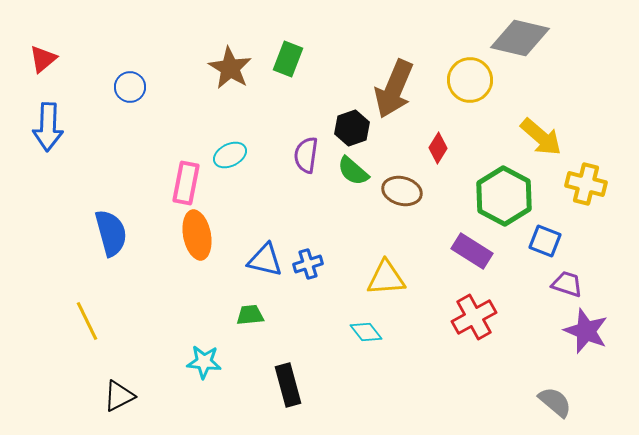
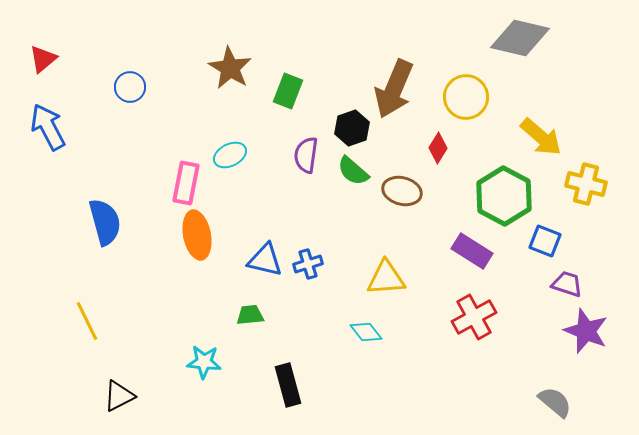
green rectangle: moved 32 px down
yellow circle: moved 4 px left, 17 px down
blue arrow: rotated 150 degrees clockwise
blue semicircle: moved 6 px left, 11 px up
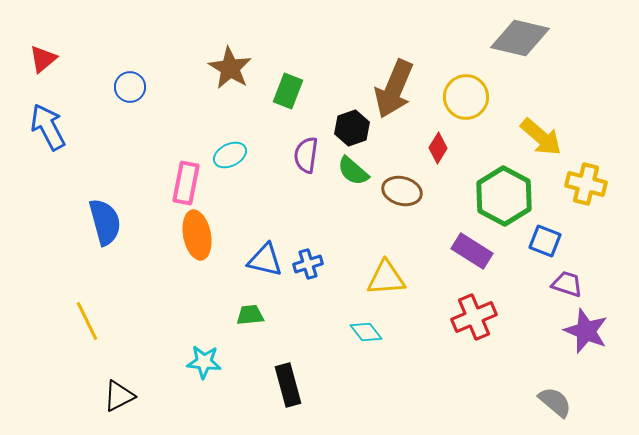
red cross: rotated 6 degrees clockwise
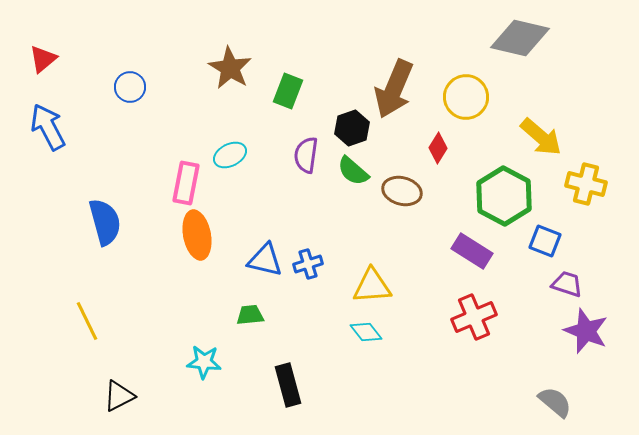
yellow triangle: moved 14 px left, 8 px down
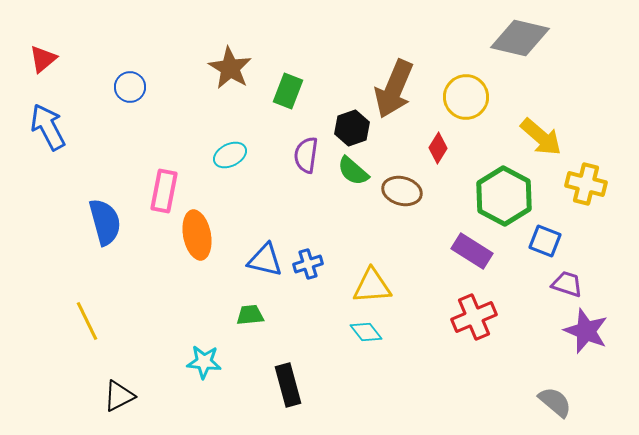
pink rectangle: moved 22 px left, 8 px down
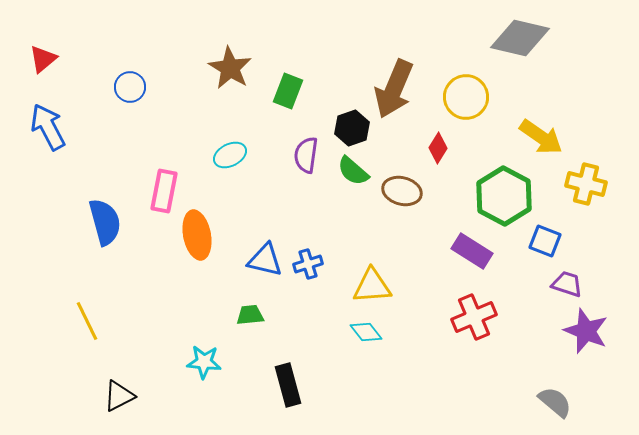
yellow arrow: rotated 6 degrees counterclockwise
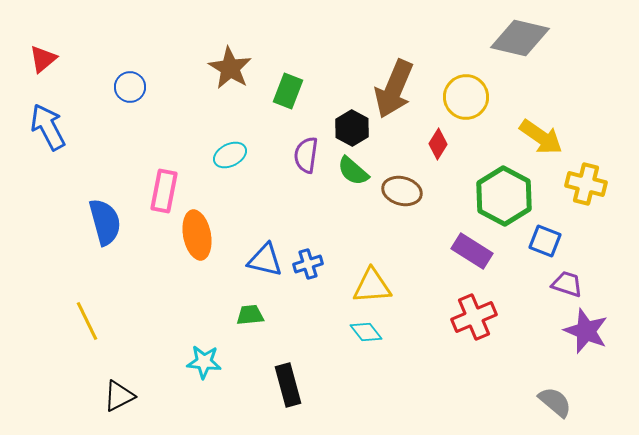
black hexagon: rotated 12 degrees counterclockwise
red diamond: moved 4 px up
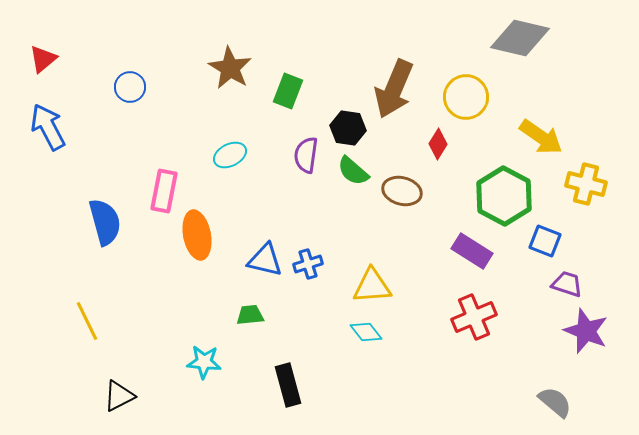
black hexagon: moved 4 px left; rotated 20 degrees counterclockwise
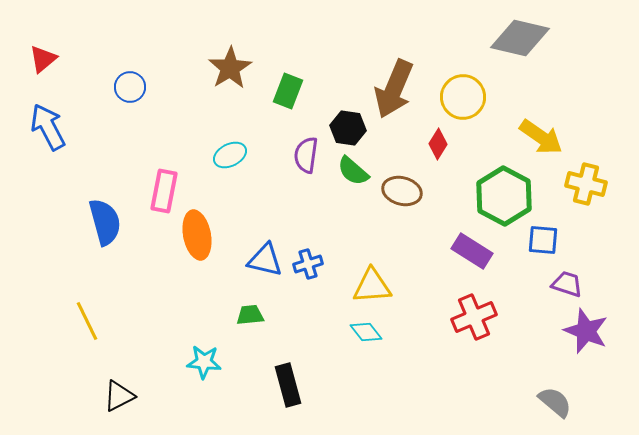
brown star: rotated 9 degrees clockwise
yellow circle: moved 3 px left
blue square: moved 2 px left, 1 px up; rotated 16 degrees counterclockwise
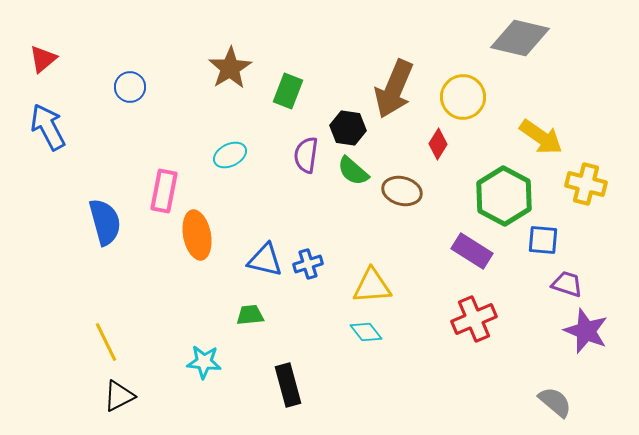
red cross: moved 2 px down
yellow line: moved 19 px right, 21 px down
